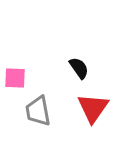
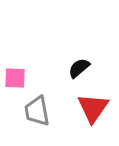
black semicircle: rotated 95 degrees counterclockwise
gray trapezoid: moved 1 px left
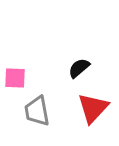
red triangle: rotated 8 degrees clockwise
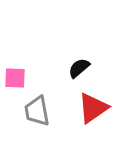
red triangle: rotated 12 degrees clockwise
